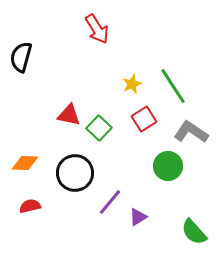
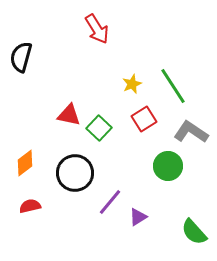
orange diamond: rotated 40 degrees counterclockwise
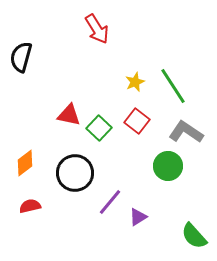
yellow star: moved 3 px right, 2 px up
red square: moved 7 px left, 2 px down; rotated 20 degrees counterclockwise
gray L-shape: moved 5 px left
green semicircle: moved 4 px down
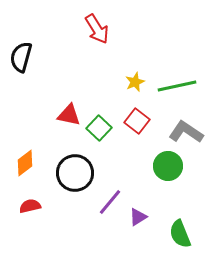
green line: moved 4 px right; rotated 69 degrees counterclockwise
green semicircle: moved 14 px left, 2 px up; rotated 20 degrees clockwise
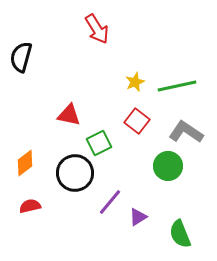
green square: moved 15 px down; rotated 20 degrees clockwise
